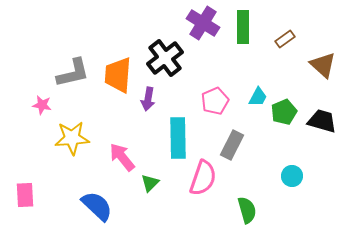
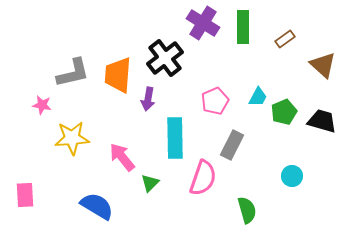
cyan rectangle: moved 3 px left
blue semicircle: rotated 12 degrees counterclockwise
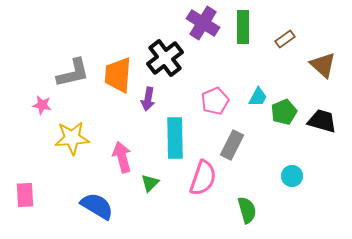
pink arrow: rotated 24 degrees clockwise
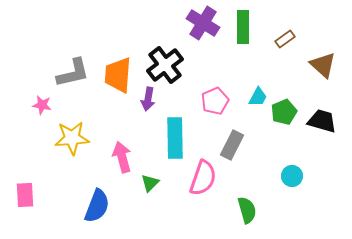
black cross: moved 7 px down
blue semicircle: rotated 80 degrees clockwise
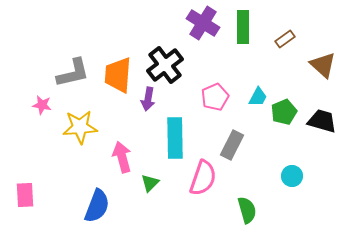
pink pentagon: moved 4 px up
yellow star: moved 8 px right, 11 px up
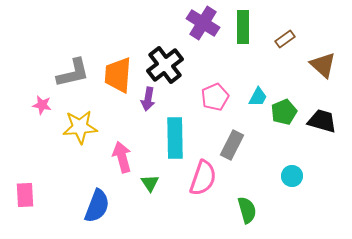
green triangle: rotated 18 degrees counterclockwise
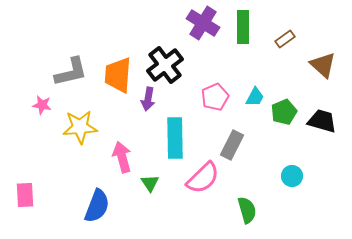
gray L-shape: moved 2 px left, 1 px up
cyan trapezoid: moved 3 px left
pink semicircle: rotated 27 degrees clockwise
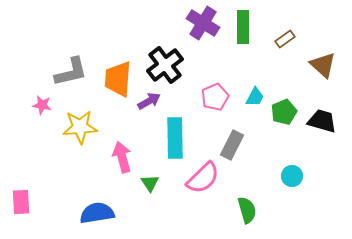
orange trapezoid: moved 4 px down
purple arrow: moved 1 px right, 2 px down; rotated 130 degrees counterclockwise
pink rectangle: moved 4 px left, 7 px down
blue semicircle: moved 7 px down; rotated 120 degrees counterclockwise
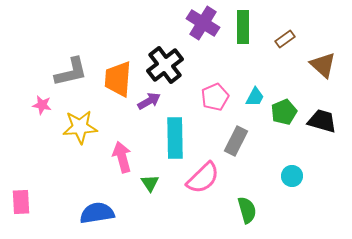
gray rectangle: moved 4 px right, 4 px up
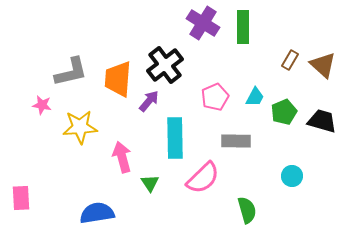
brown rectangle: moved 5 px right, 21 px down; rotated 24 degrees counterclockwise
purple arrow: rotated 20 degrees counterclockwise
gray rectangle: rotated 64 degrees clockwise
pink rectangle: moved 4 px up
